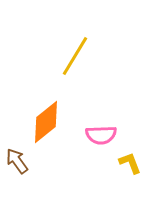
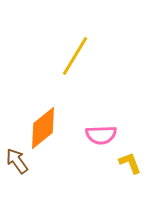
orange diamond: moved 3 px left, 6 px down
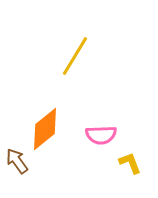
orange diamond: moved 2 px right, 1 px down
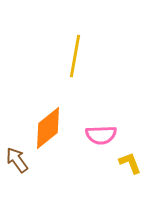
yellow line: rotated 21 degrees counterclockwise
orange diamond: moved 3 px right, 1 px up
brown arrow: moved 1 px up
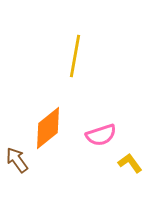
pink semicircle: rotated 16 degrees counterclockwise
yellow L-shape: rotated 15 degrees counterclockwise
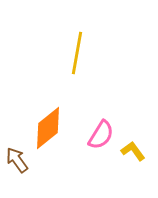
yellow line: moved 2 px right, 3 px up
pink semicircle: rotated 40 degrees counterclockwise
yellow L-shape: moved 3 px right, 12 px up
